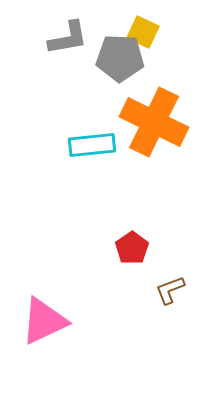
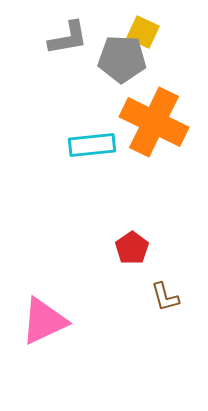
gray pentagon: moved 2 px right, 1 px down
brown L-shape: moved 5 px left, 7 px down; rotated 84 degrees counterclockwise
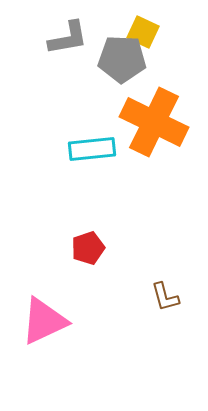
cyan rectangle: moved 4 px down
red pentagon: moved 44 px left; rotated 16 degrees clockwise
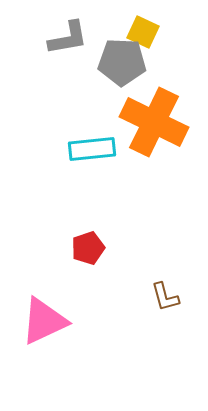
gray pentagon: moved 3 px down
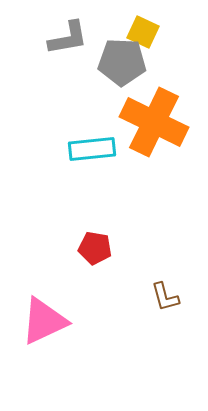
red pentagon: moved 7 px right; rotated 28 degrees clockwise
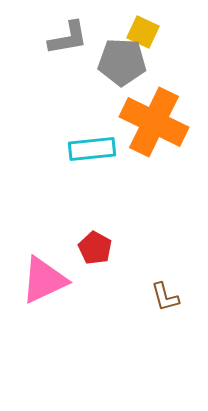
red pentagon: rotated 20 degrees clockwise
pink triangle: moved 41 px up
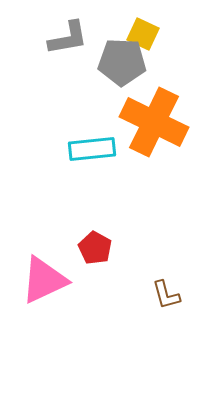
yellow square: moved 2 px down
brown L-shape: moved 1 px right, 2 px up
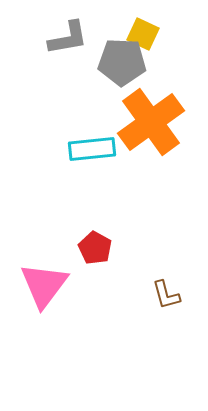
orange cross: moved 3 px left; rotated 28 degrees clockwise
pink triangle: moved 5 px down; rotated 28 degrees counterclockwise
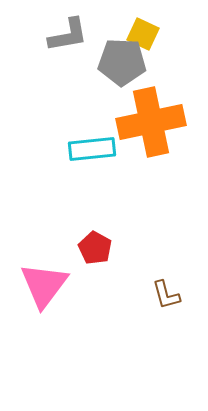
gray L-shape: moved 3 px up
orange cross: rotated 24 degrees clockwise
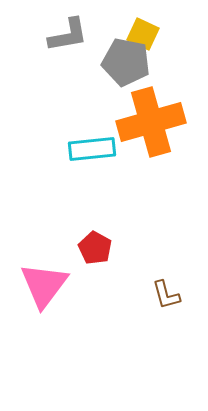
gray pentagon: moved 4 px right; rotated 9 degrees clockwise
orange cross: rotated 4 degrees counterclockwise
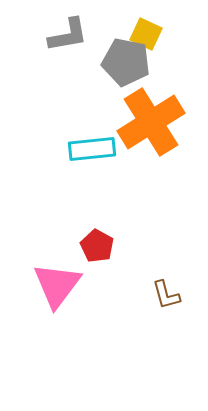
yellow square: moved 3 px right
orange cross: rotated 16 degrees counterclockwise
red pentagon: moved 2 px right, 2 px up
pink triangle: moved 13 px right
